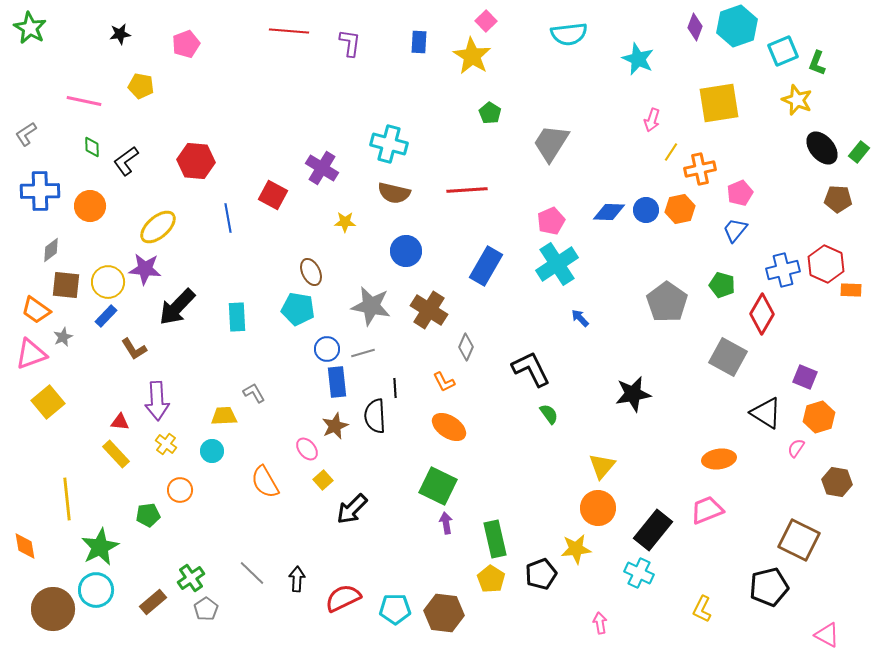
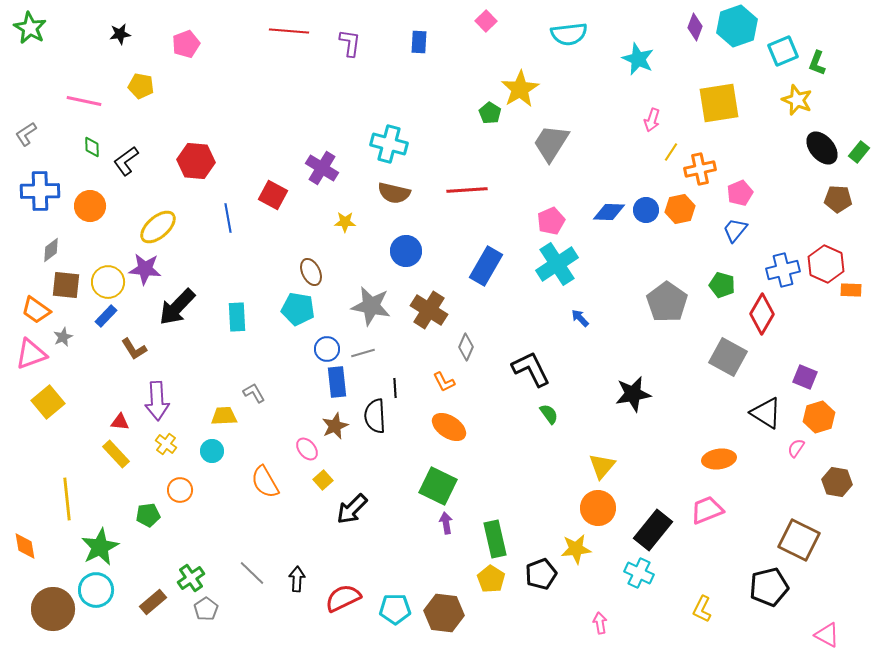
yellow star at (472, 56): moved 48 px right, 33 px down; rotated 9 degrees clockwise
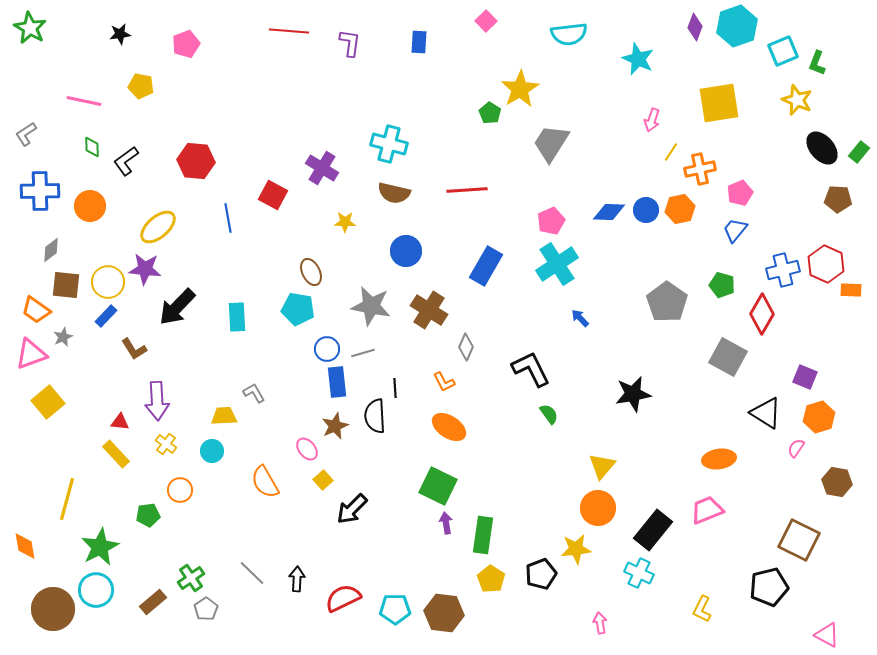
yellow line at (67, 499): rotated 21 degrees clockwise
green rectangle at (495, 539): moved 12 px left, 4 px up; rotated 21 degrees clockwise
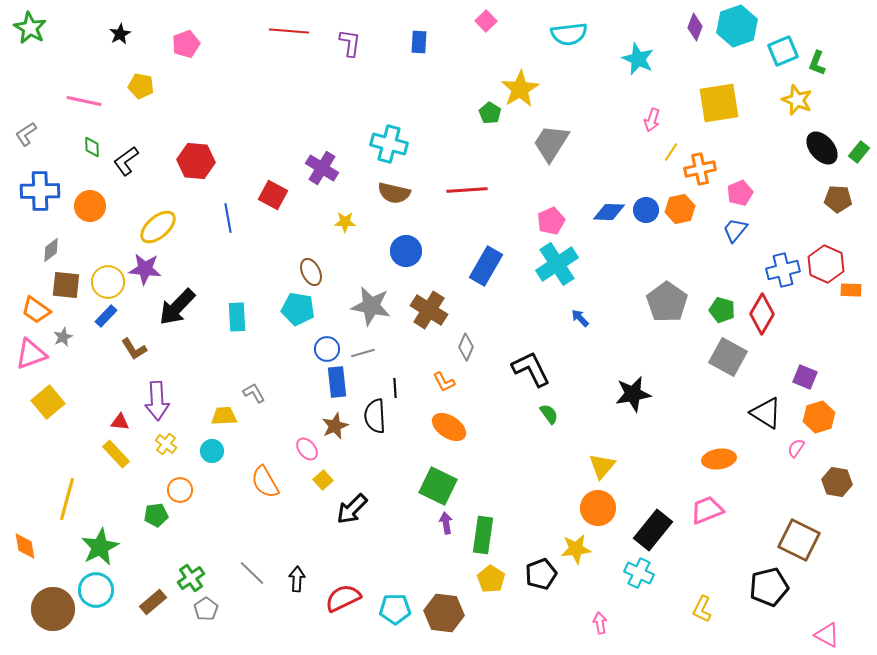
black star at (120, 34): rotated 20 degrees counterclockwise
green pentagon at (722, 285): moved 25 px down
green pentagon at (148, 515): moved 8 px right
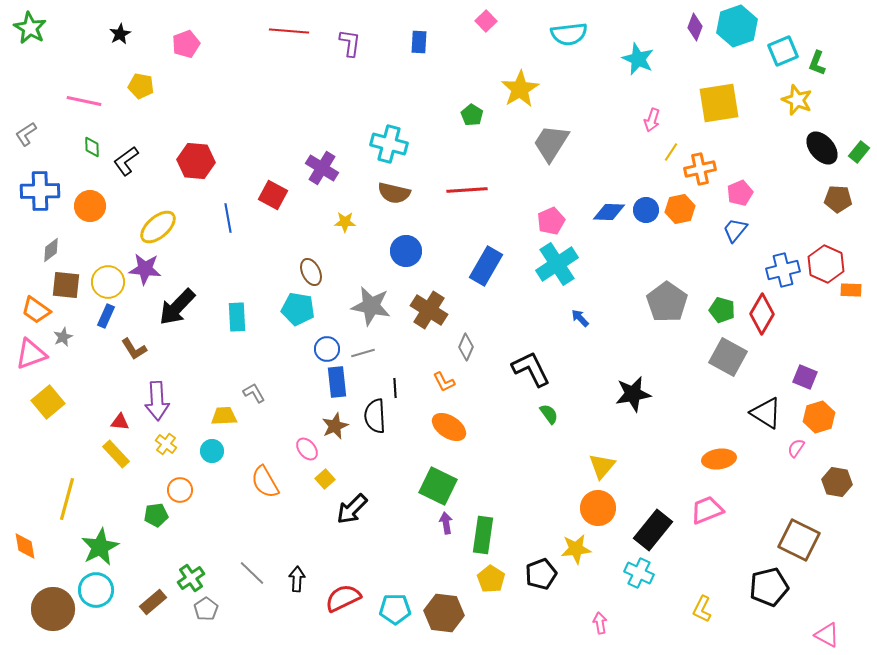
green pentagon at (490, 113): moved 18 px left, 2 px down
blue rectangle at (106, 316): rotated 20 degrees counterclockwise
yellow square at (323, 480): moved 2 px right, 1 px up
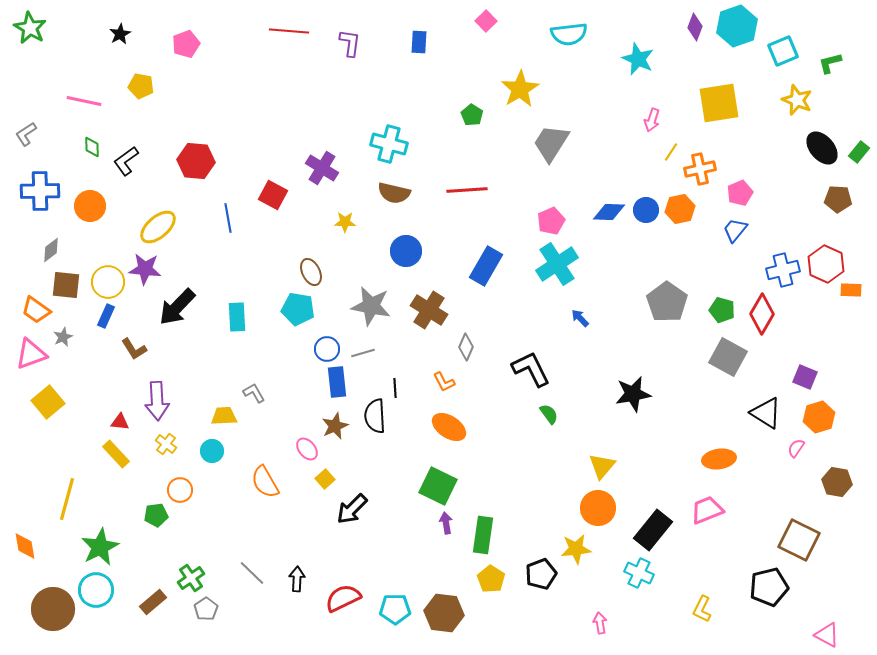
green L-shape at (817, 63): moved 13 px right; rotated 55 degrees clockwise
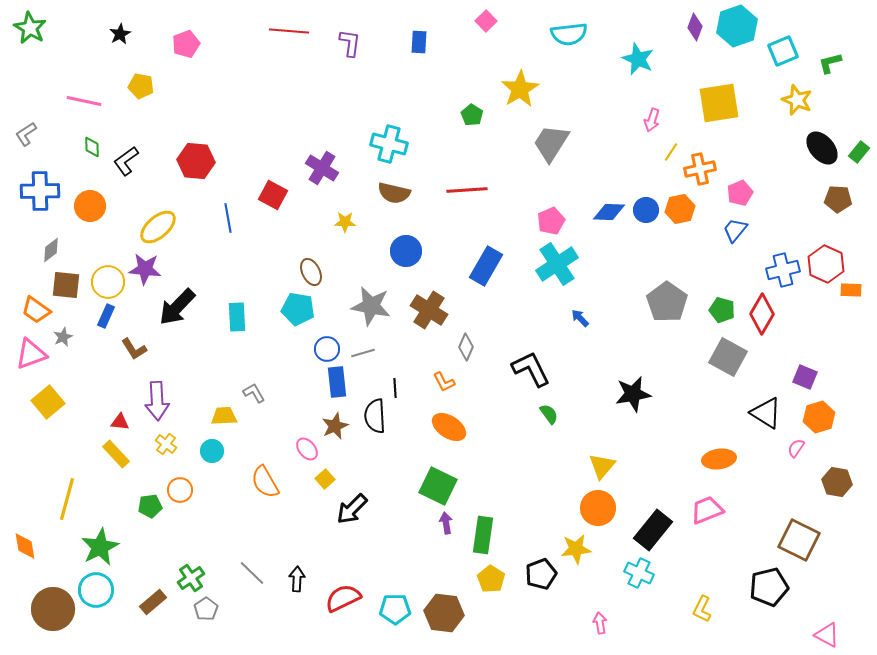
green pentagon at (156, 515): moved 6 px left, 9 px up
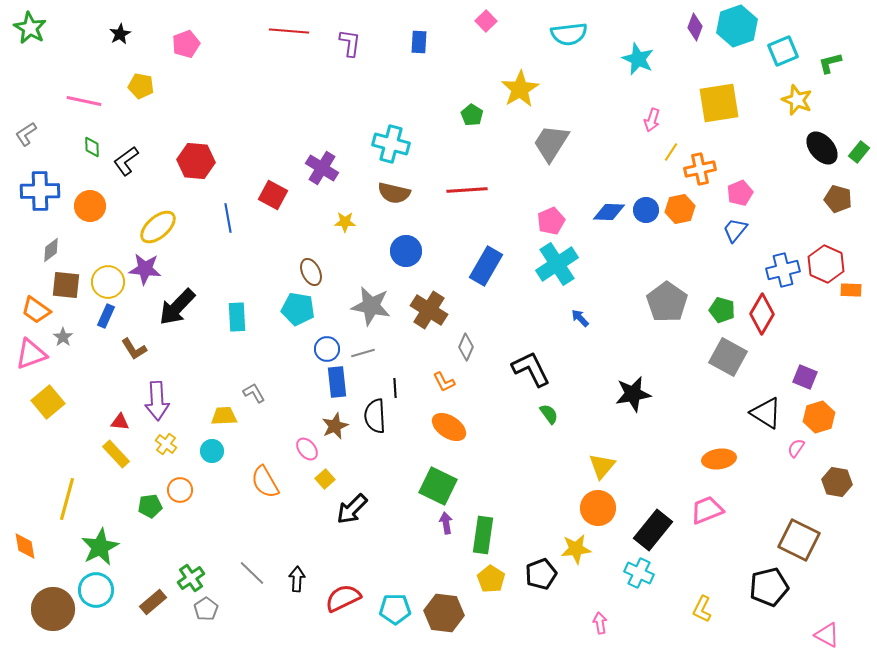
cyan cross at (389, 144): moved 2 px right
brown pentagon at (838, 199): rotated 12 degrees clockwise
gray star at (63, 337): rotated 12 degrees counterclockwise
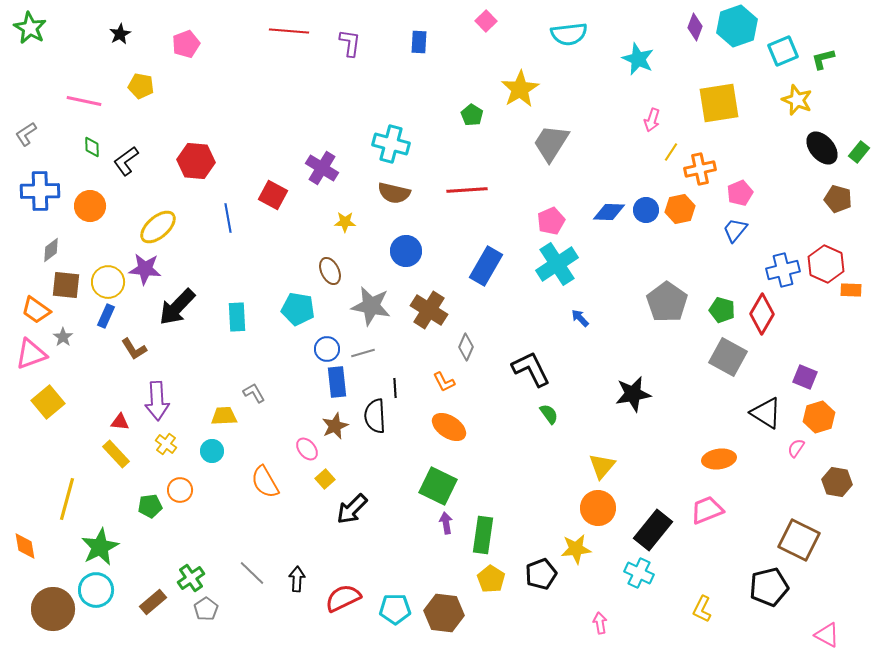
green L-shape at (830, 63): moved 7 px left, 4 px up
brown ellipse at (311, 272): moved 19 px right, 1 px up
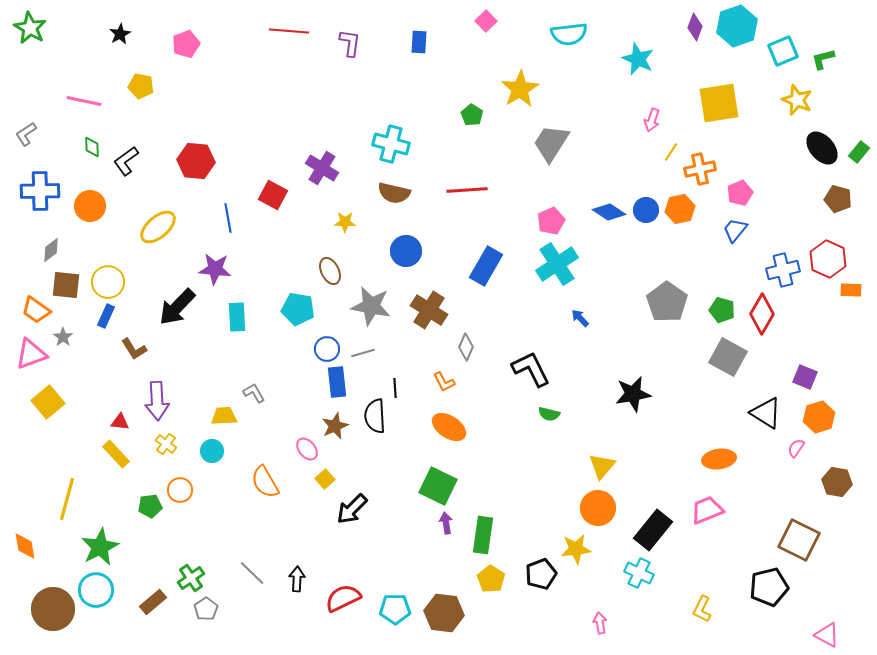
blue diamond at (609, 212): rotated 32 degrees clockwise
red hexagon at (826, 264): moved 2 px right, 5 px up
purple star at (145, 269): moved 70 px right
green semicircle at (549, 414): rotated 140 degrees clockwise
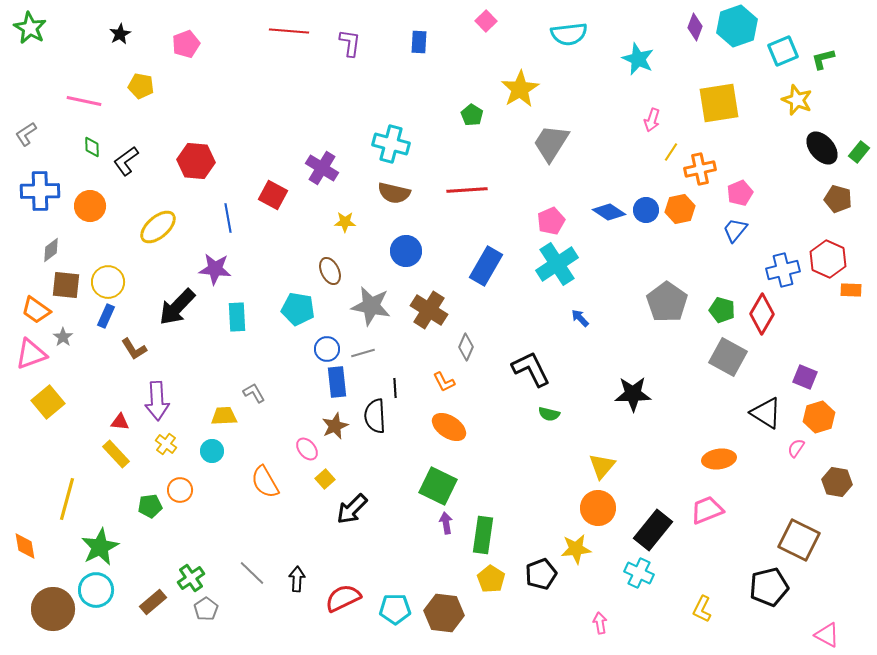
black star at (633, 394): rotated 9 degrees clockwise
